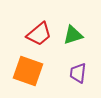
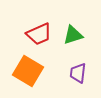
red trapezoid: rotated 16 degrees clockwise
orange square: rotated 12 degrees clockwise
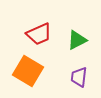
green triangle: moved 4 px right, 5 px down; rotated 10 degrees counterclockwise
purple trapezoid: moved 1 px right, 4 px down
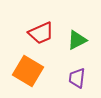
red trapezoid: moved 2 px right, 1 px up
purple trapezoid: moved 2 px left, 1 px down
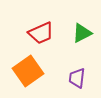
green triangle: moved 5 px right, 7 px up
orange square: rotated 24 degrees clockwise
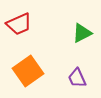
red trapezoid: moved 22 px left, 9 px up
purple trapezoid: rotated 30 degrees counterclockwise
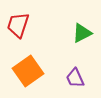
red trapezoid: moved 1 px left, 1 px down; rotated 132 degrees clockwise
purple trapezoid: moved 2 px left
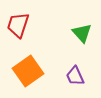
green triangle: rotated 45 degrees counterclockwise
purple trapezoid: moved 2 px up
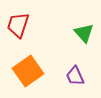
green triangle: moved 2 px right
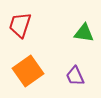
red trapezoid: moved 2 px right
green triangle: rotated 40 degrees counterclockwise
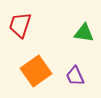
orange square: moved 8 px right
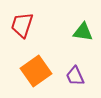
red trapezoid: moved 2 px right
green triangle: moved 1 px left, 1 px up
